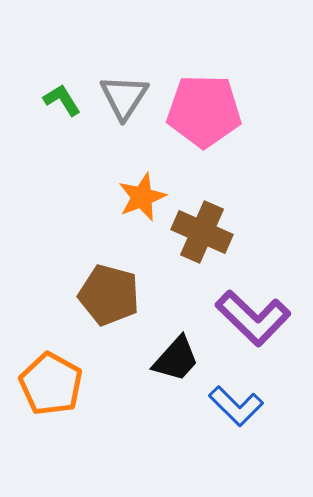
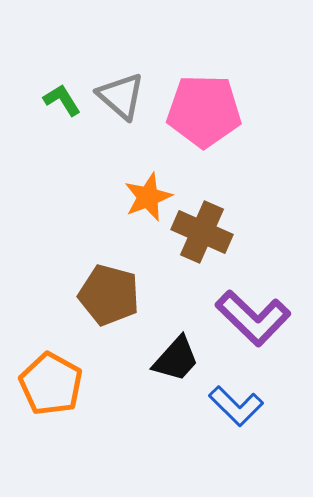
gray triangle: moved 3 px left, 1 px up; rotated 22 degrees counterclockwise
orange star: moved 6 px right
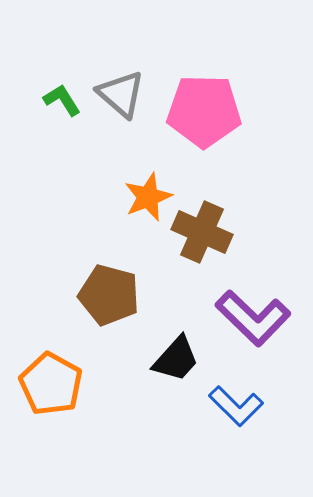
gray triangle: moved 2 px up
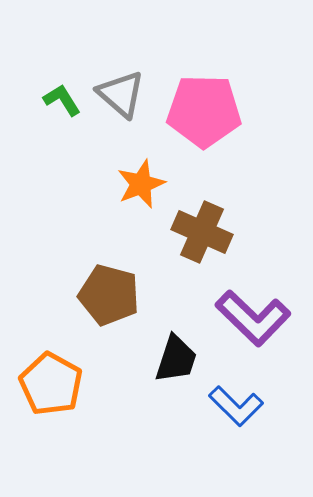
orange star: moved 7 px left, 13 px up
black trapezoid: rotated 24 degrees counterclockwise
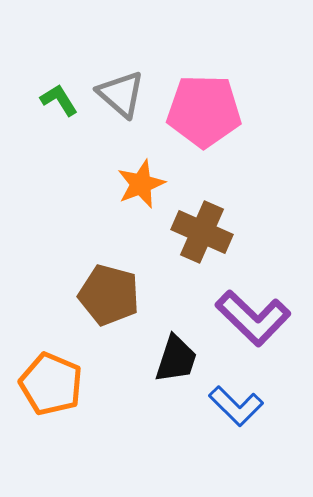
green L-shape: moved 3 px left
orange pentagon: rotated 6 degrees counterclockwise
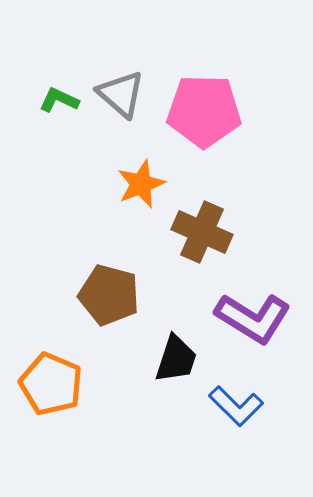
green L-shape: rotated 33 degrees counterclockwise
purple L-shape: rotated 12 degrees counterclockwise
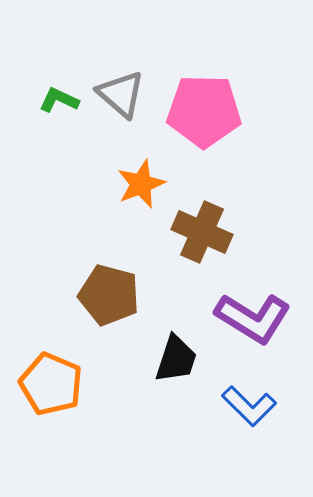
blue L-shape: moved 13 px right
